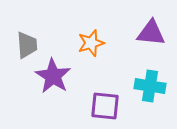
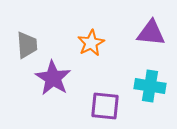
orange star: rotated 12 degrees counterclockwise
purple star: moved 2 px down
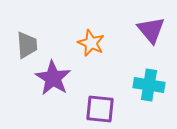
purple triangle: moved 3 px up; rotated 44 degrees clockwise
orange star: rotated 20 degrees counterclockwise
cyan cross: moved 1 px left, 1 px up
purple square: moved 5 px left, 3 px down
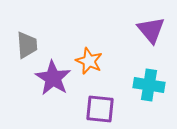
orange star: moved 2 px left, 18 px down
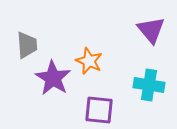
purple square: moved 1 px left, 1 px down
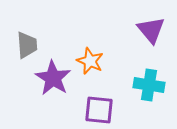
orange star: moved 1 px right
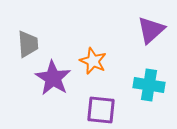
purple triangle: rotated 28 degrees clockwise
gray trapezoid: moved 1 px right, 1 px up
orange star: moved 3 px right
purple square: moved 2 px right
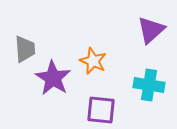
gray trapezoid: moved 3 px left, 5 px down
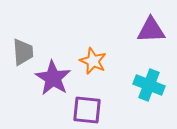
purple triangle: rotated 40 degrees clockwise
gray trapezoid: moved 2 px left, 3 px down
cyan cross: rotated 12 degrees clockwise
purple square: moved 14 px left
